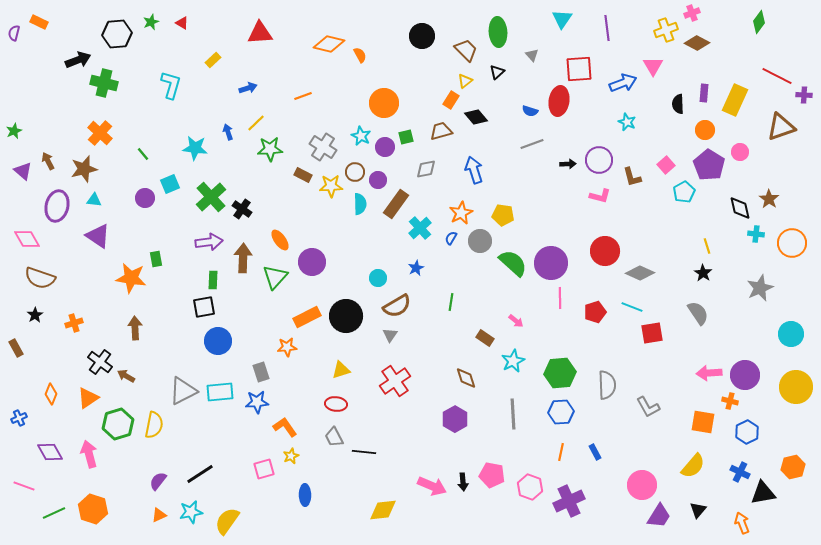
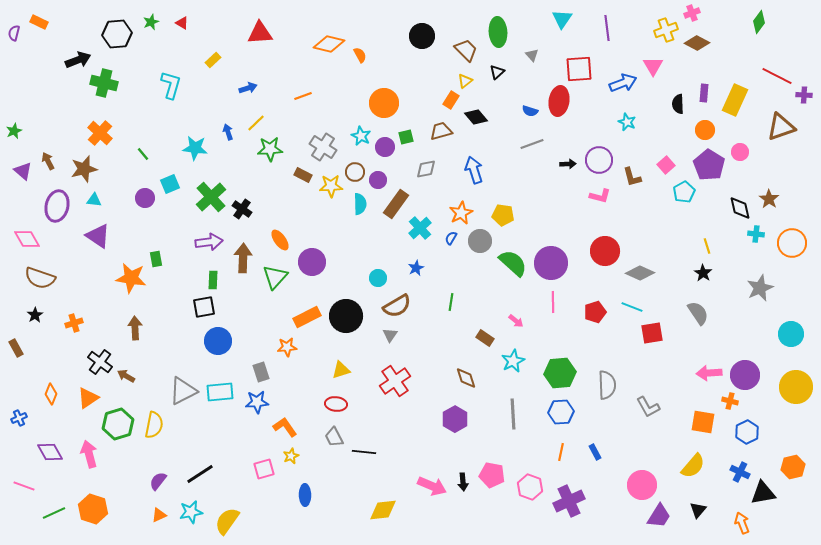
pink line at (560, 298): moved 7 px left, 4 px down
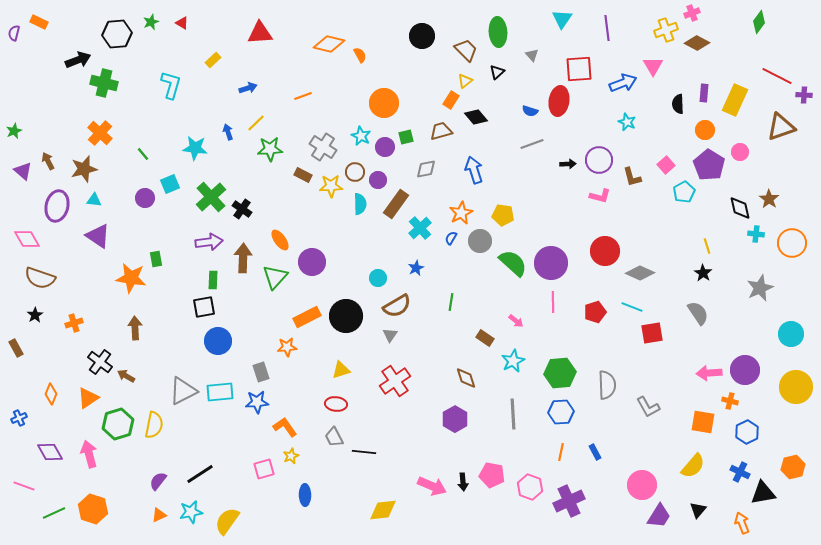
purple circle at (745, 375): moved 5 px up
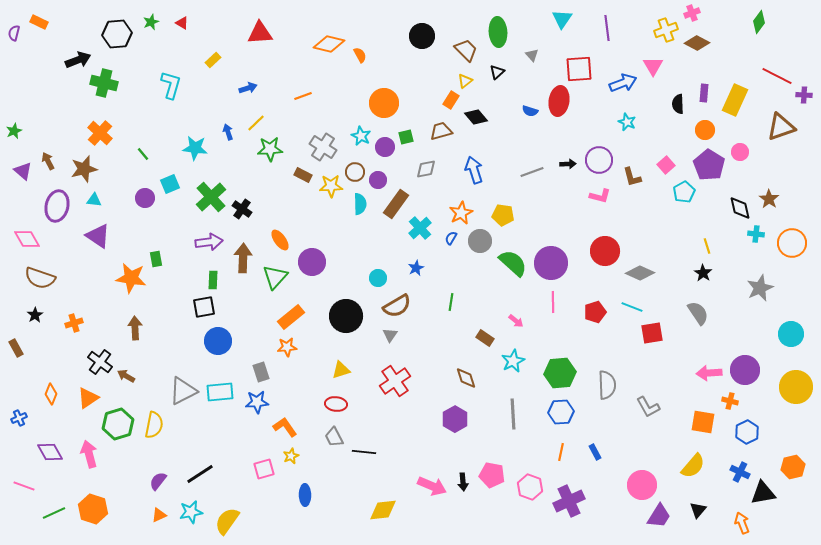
gray line at (532, 144): moved 28 px down
orange rectangle at (307, 317): moved 16 px left; rotated 12 degrees counterclockwise
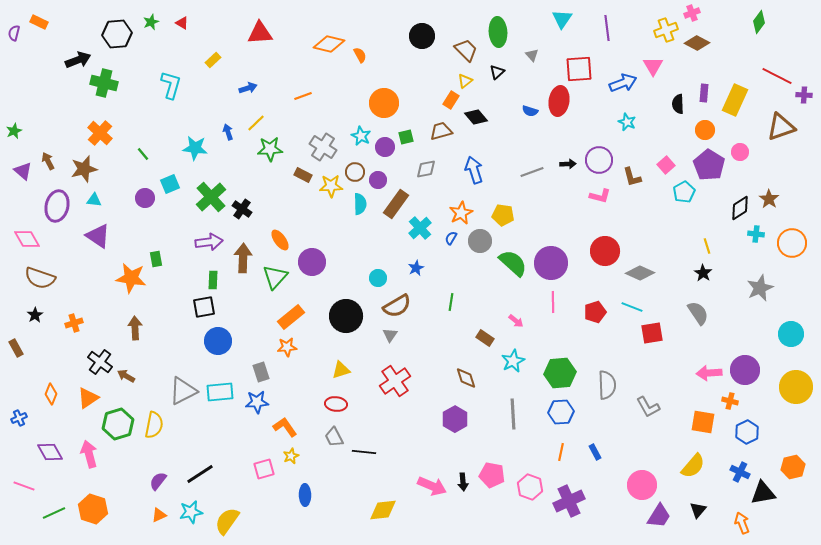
black diamond at (740, 208): rotated 70 degrees clockwise
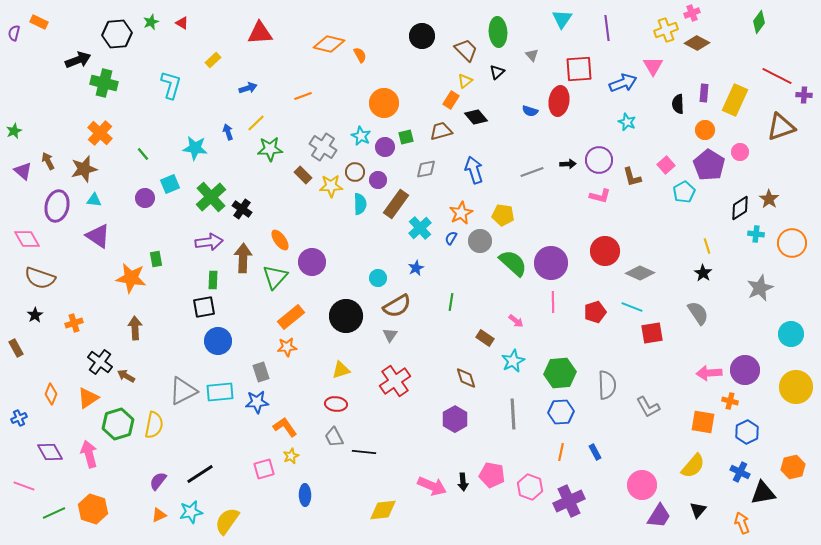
brown rectangle at (303, 175): rotated 18 degrees clockwise
